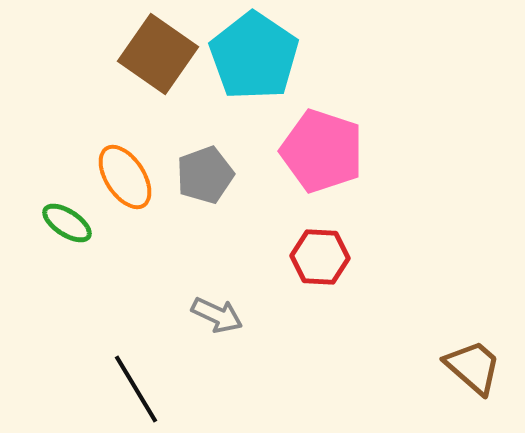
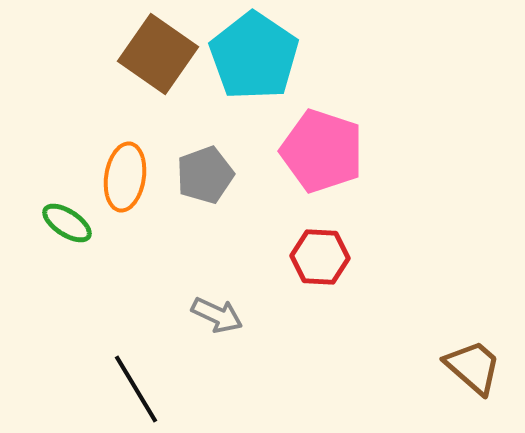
orange ellipse: rotated 42 degrees clockwise
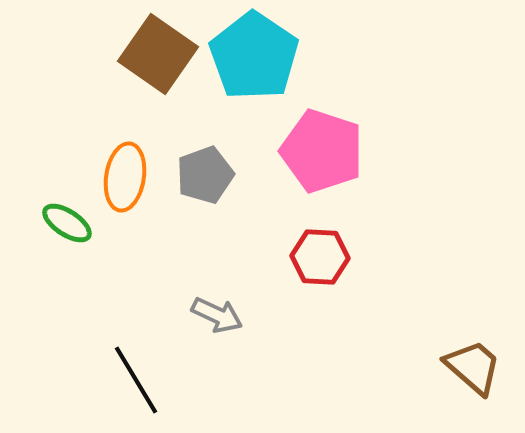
black line: moved 9 px up
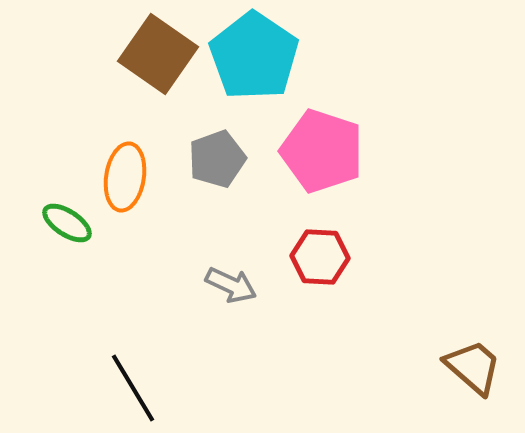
gray pentagon: moved 12 px right, 16 px up
gray arrow: moved 14 px right, 30 px up
black line: moved 3 px left, 8 px down
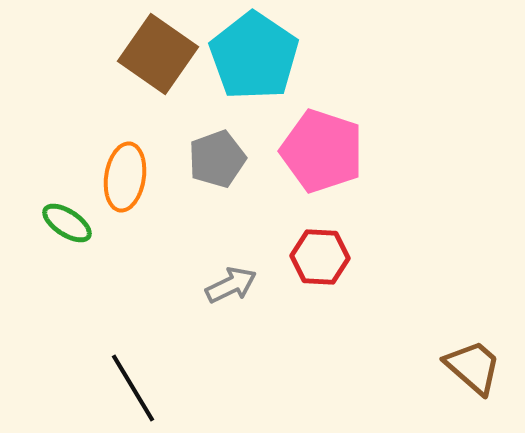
gray arrow: rotated 51 degrees counterclockwise
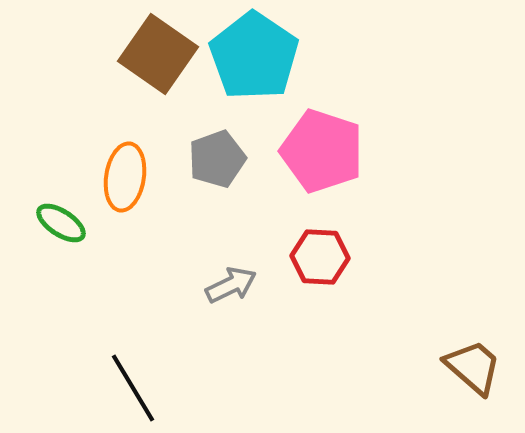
green ellipse: moved 6 px left
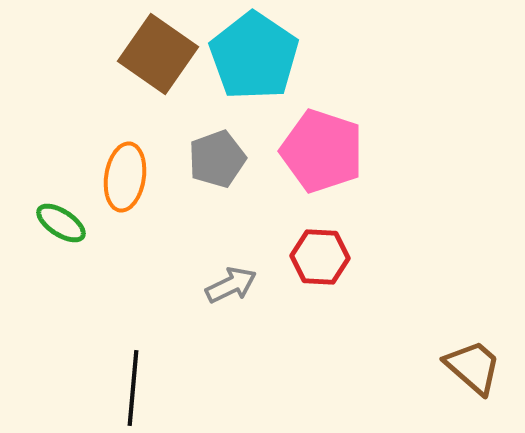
black line: rotated 36 degrees clockwise
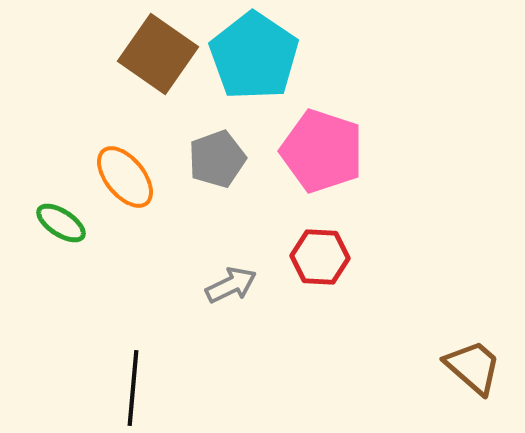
orange ellipse: rotated 48 degrees counterclockwise
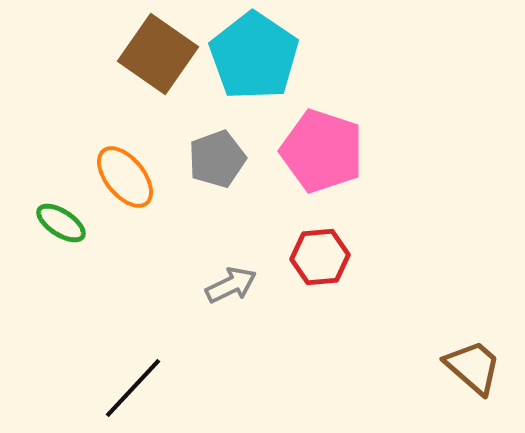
red hexagon: rotated 8 degrees counterclockwise
black line: rotated 38 degrees clockwise
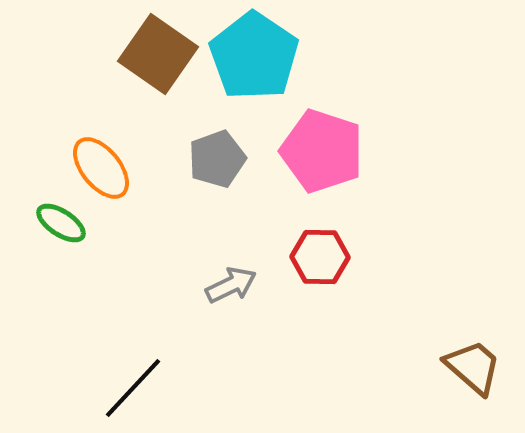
orange ellipse: moved 24 px left, 9 px up
red hexagon: rotated 6 degrees clockwise
